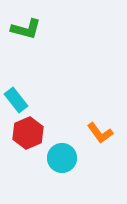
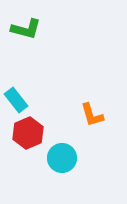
orange L-shape: moved 8 px left, 18 px up; rotated 20 degrees clockwise
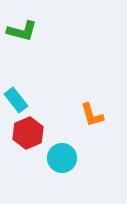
green L-shape: moved 4 px left, 2 px down
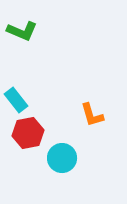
green L-shape: rotated 8 degrees clockwise
red hexagon: rotated 12 degrees clockwise
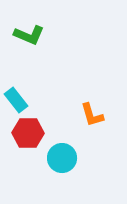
green L-shape: moved 7 px right, 4 px down
red hexagon: rotated 12 degrees clockwise
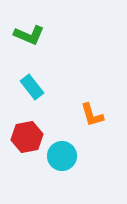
cyan rectangle: moved 16 px right, 13 px up
red hexagon: moved 1 px left, 4 px down; rotated 12 degrees counterclockwise
cyan circle: moved 2 px up
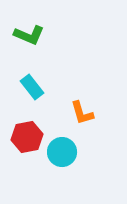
orange L-shape: moved 10 px left, 2 px up
cyan circle: moved 4 px up
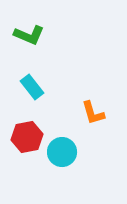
orange L-shape: moved 11 px right
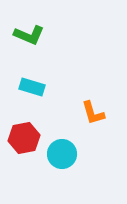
cyan rectangle: rotated 35 degrees counterclockwise
red hexagon: moved 3 px left, 1 px down
cyan circle: moved 2 px down
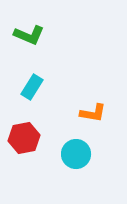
cyan rectangle: rotated 75 degrees counterclockwise
orange L-shape: rotated 64 degrees counterclockwise
cyan circle: moved 14 px right
